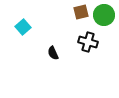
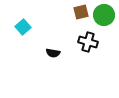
black semicircle: rotated 56 degrees counterclockwise
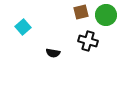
green circle: moved 2 px right
black cross: moved 1 px up
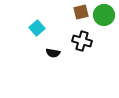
green circle: moved 2 px left
cyan square: moved 14 px right, 1 px down
black cross: moved 6 px left
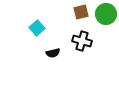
green circle: moved 2 px right, 1 px up
black semicircle: rotated 24 degrees counterclockwise
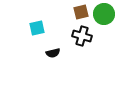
green circle: moved 2 px left
cyan square: rotated 28 degrees clockwise
black cross: moved 5 px up
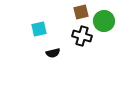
green circle: moved 7 px down
cyan square: moved 2 px right, 1 px down
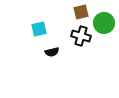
green circle: moved 2 px down
black cross: moved 1 px left
black semicircle: moved 1 px left, 1 px up
